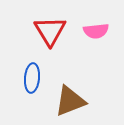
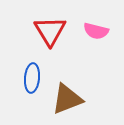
pink semicircle: rotated 20 degrees clockwise
brown triangle: moved 3 px left, 2 px up
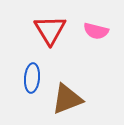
red triangle: moved 1 px up
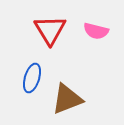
blue ellipse: rotated 12 degrees clockwise
